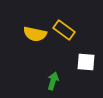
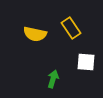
yellow rectangle: moved 7 px right, 2 px up; rotated 20 degrees clockwise
green arrow: moved 2 px up
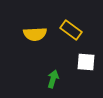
yellow rectangle: moved 2 px down; rotated 20 degrees counterclockwise
yellow semicircle: rotated 15 degrees counterclockwise
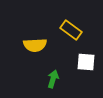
yellow semicircle: moved 11 px down
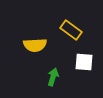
white square: moved 2 px left
green arrow: moved 2 px up
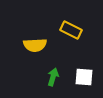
yellow rectangle: rotated 10 degrees counterclockwise
white square: moved 15 px down
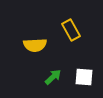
yellow rectangle: rotated 35 degrees clockwise
green arrow: rotated 30 degrees clockwise
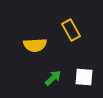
green arrow: moved 1 px down
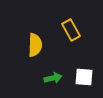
yellow semicircle: rotated 85 degrees counterclockwise
green arrow: rotated 30 degrees clockwise
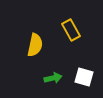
yellow semicircle: rotated 10 degrees clockwise
white square: rotated 12 degrees clockwise
